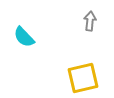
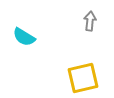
cyan semicircle: rotated 15 degrees counterclockwise
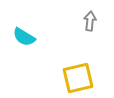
yellow square: moved 5 px left
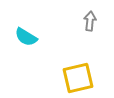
cyan semicircle: moved 2 px right
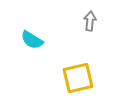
cyan semicircle: moved 6 px right, 3 px down
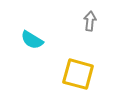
yellow square: moved 4 px up; rotated 28 degrees clockwise
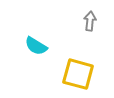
cyan semicircle: moved 4 px right, 6 px down
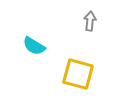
cyan semicircle: moved 2 px left
